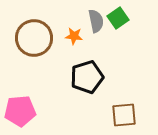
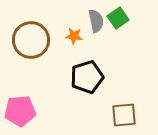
brown circle: moved 3 px left, 2 px down
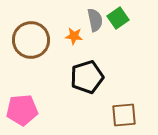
gray semicircle: moved 1 px left, 1 px up
pink pentagon: moved 2 px right, 1 px up
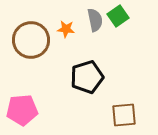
green square: moved 2 px up
orange star: moved 8 px left, 7 px up
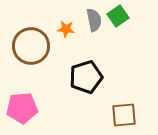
gray semicircle: moved 1 px left
brown circle: moved 6 px down
black pentagon: moved 1 px left
pink pentagon: moved 2 px up
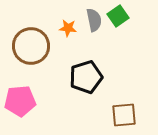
orange star: moved 2 px right, 1 px up
pink pentagon: moved 2 px left, 7 px up
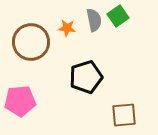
orange star: moved 1 px left
brown circle: moved 4 px up
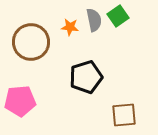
orange star: moved 3 px right, 1 px up
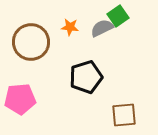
gray semicircle: moved 8 px right, 8 px down; rotated 105 degrees counterclockwise
pink pentagon: moved 2 px up
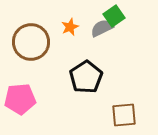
green square: moved 4 px left
orange star: rotated 30 degrees counterclockwise
black pentagon: rotated 16 degrees counterclockwise
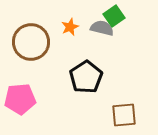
gray semicircle: rotated 40 degrees clockwise
